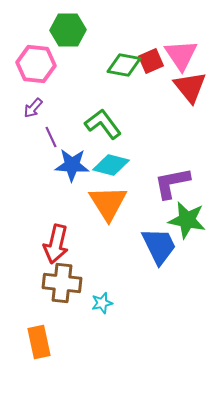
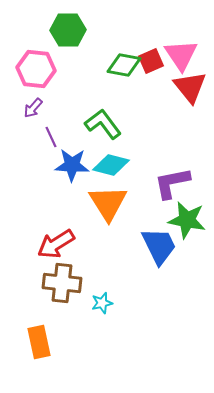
pink hexagon: moved 5 px down
red arrow: rotated 45 degrees clockwise
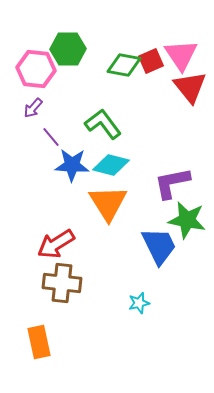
green hexagon: moved 19 px down
purple line: rotated 15 degrees counterclockwise
cyan star: moved 37 px right
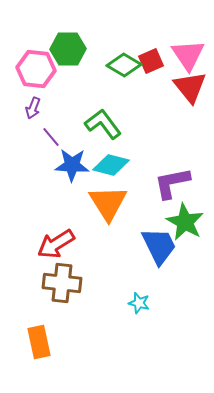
pink triangle: moved 7 px right
green diamond: rotated 20 degrees clockwise
purple arrow: rotated 20 degrees counterclockwise
green star: moved 2 px left, 2 px down; rotated 18 degrees clockwise
cyan star: rotated 30 degrees clockwise
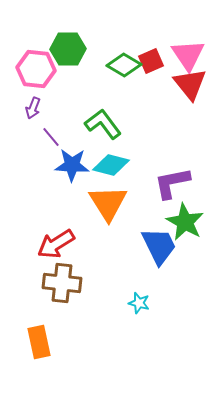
red triangle: moved 3 px up
